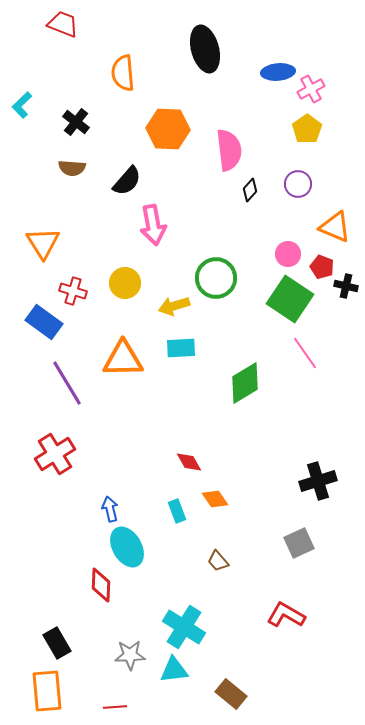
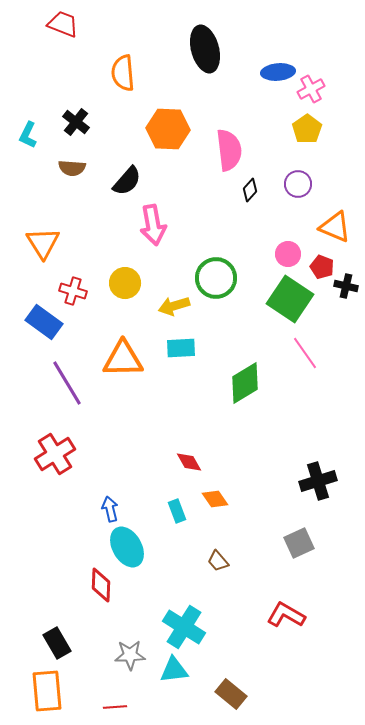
cyan L-shape at (22, 105): moved 6 px right, 30 px down; rotated 20 degrees counterclockwise
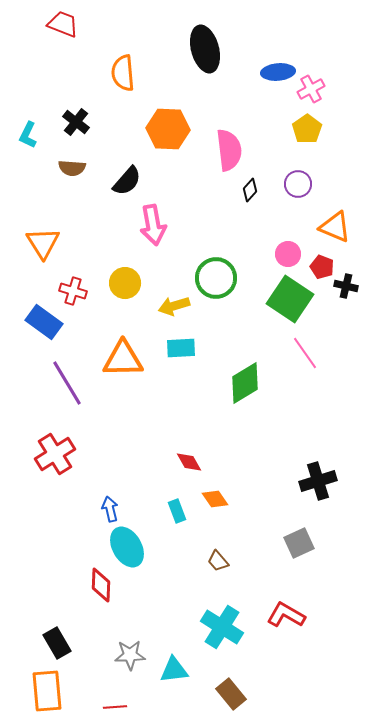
cyan cross at (184, 627): moved 38 px right
brown rectangle at (231, 694): rotated 12 degrees clockwise
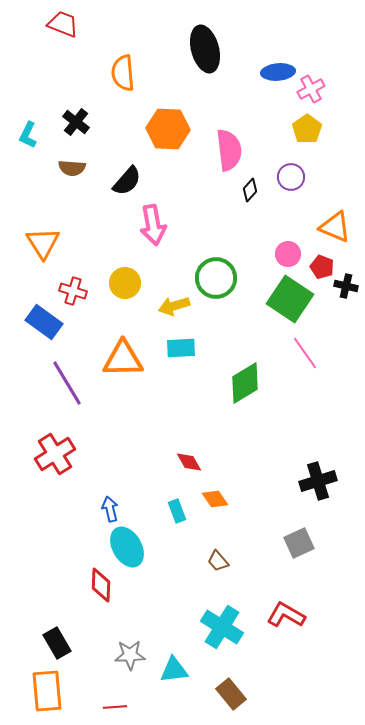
purple circle at (298, 184): moved 7 px left, 7 px up
